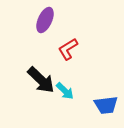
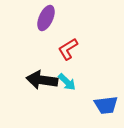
purple ellipse: moved 1 px right, 2 px up
black arrow: moved 1 px right; rotated 144 degrees clockwise
cyan arrow: moved 2 px right, 9 px up
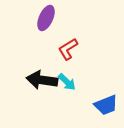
blue trapezoid: rotated 15 degrees counterclockwise
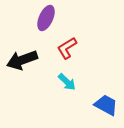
red L-shape: moved 1 px left, 1 px up
black arrow: moved 20 px left, 20 px up; rotated 28 degrees counterclockwise
blue trapezoid: rotated 130 degrees counterclockwise
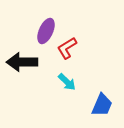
purple ellipse: moved 13 px down
black arrow: moved 2 px down; rotated 20 degrees clockwise
blue trapezoid: moved 4 px left; rotated 85 degrees clockwise
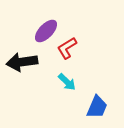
purple ellipse: rotated 20 degrees clockwise
black arrow: rotated 8 degrees counterclockwise
blue trapezoid: moved 5 px left, 2 px down
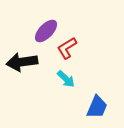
cyan arrow: moved 1 px left, 3 px up
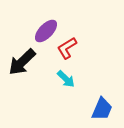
black arrow: rotated 36 degrees counterclockwise
blue trapezoid: moved 5 px right, 2 px down
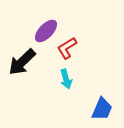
cyan arrow: rotated 30 degrees clockwise
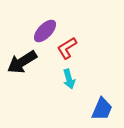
purple ellipse: moved 1 px left
black arrow: rotated 12 degrees clockwise
cyan arrow: moved 3 px right
